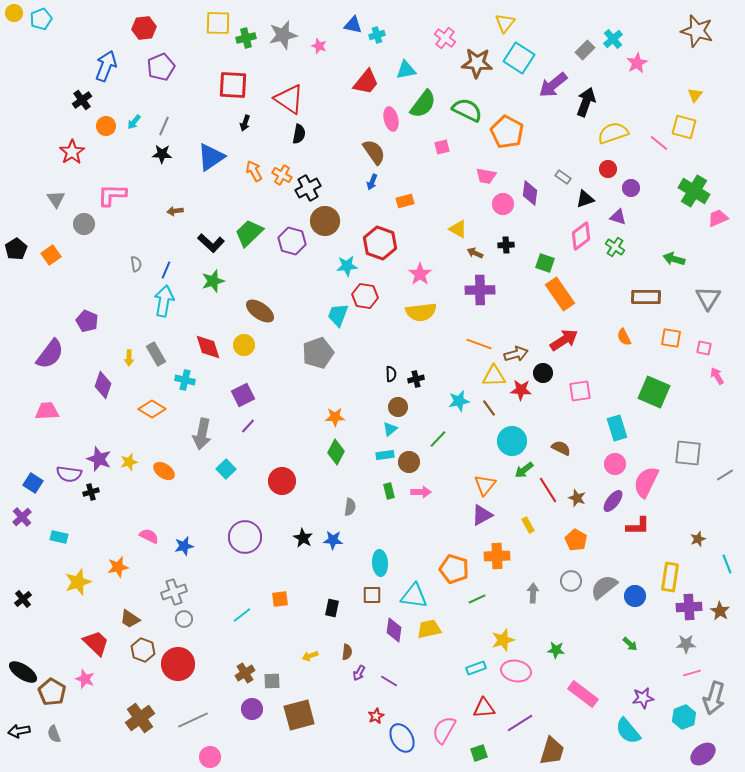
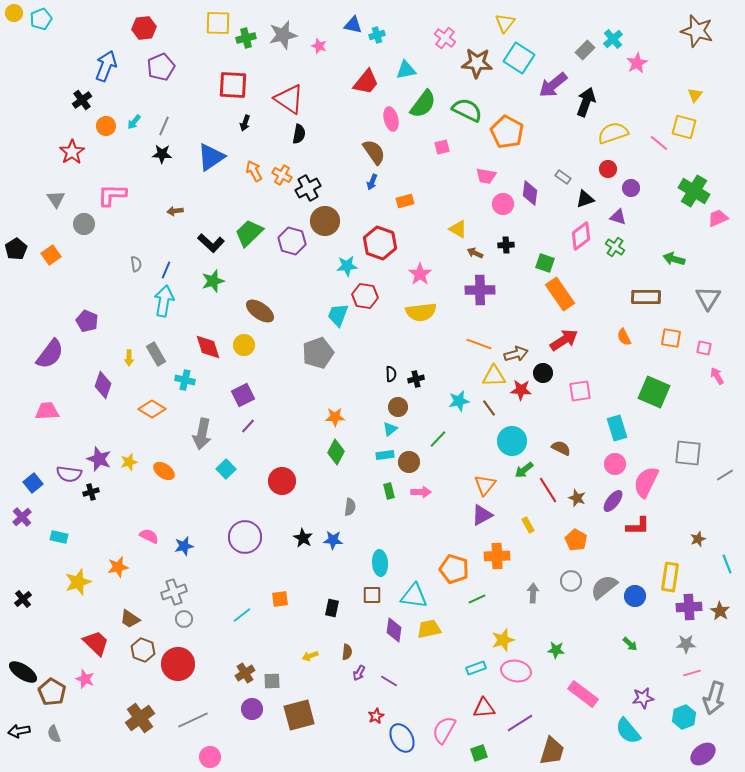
blue square at (33, 483): rotated 18 degrees clockwise
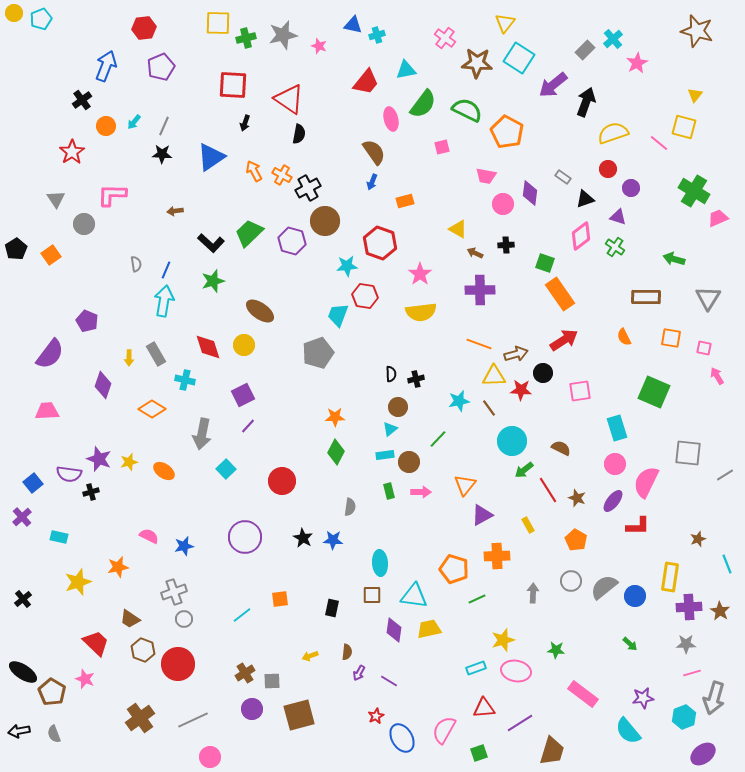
orange triangle at (485, 485): moved 20 px left
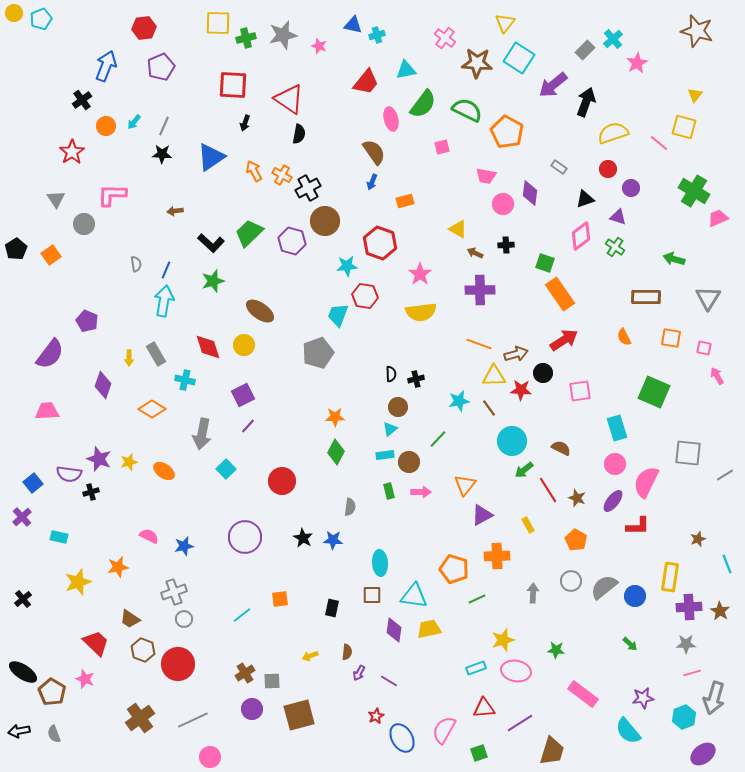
gray rectangle at (563, 177): moved 4 px left, 10 px up
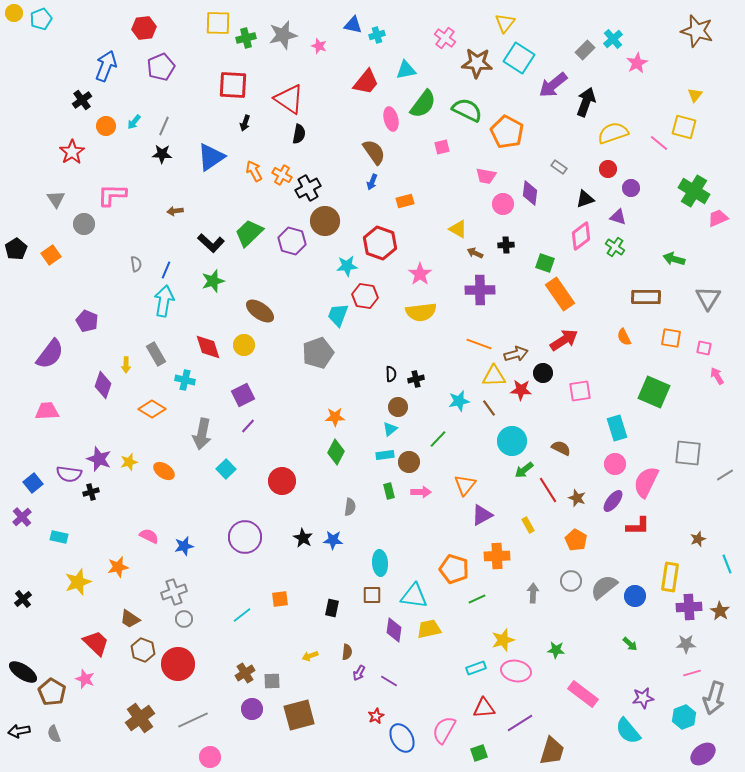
yellow arrow at (129, 358): moved 3 px left, 7 px down
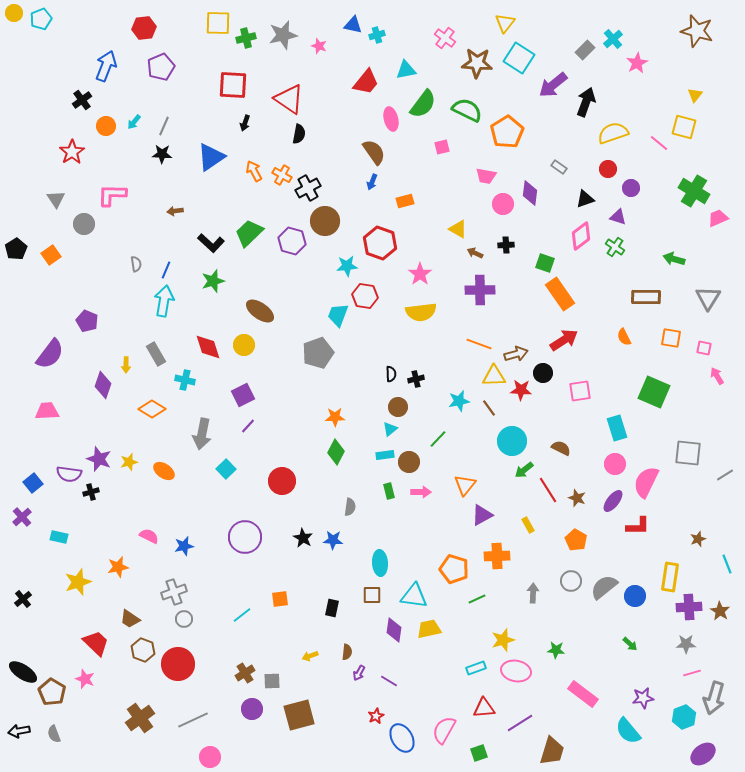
orange pentagon at (507, 132): rotated 12 degrees clockwise
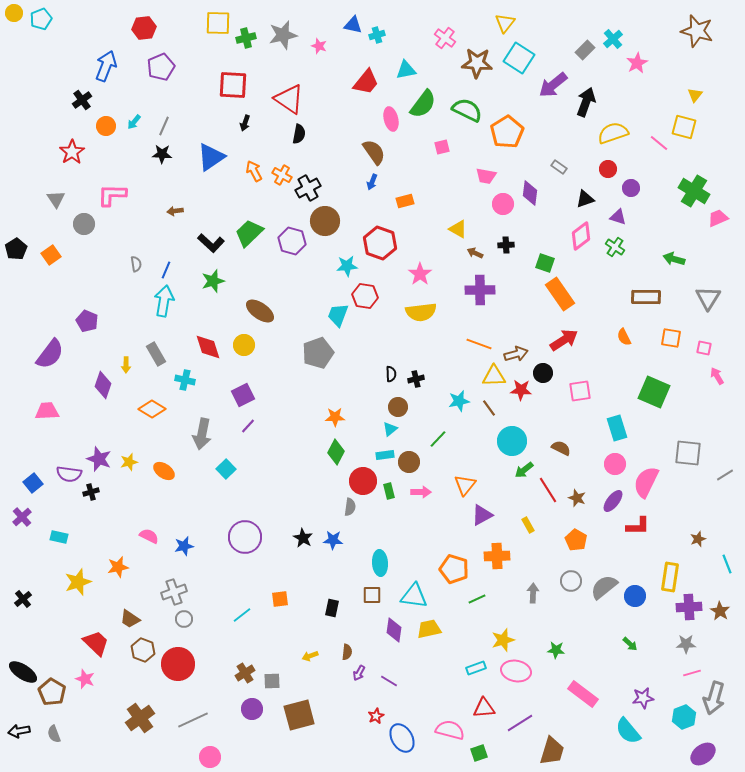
red circle at (282, 481): moved 81 px right
pink semicircle at (444, 730): moved 6 px right; rotated 76 degrees clockwise
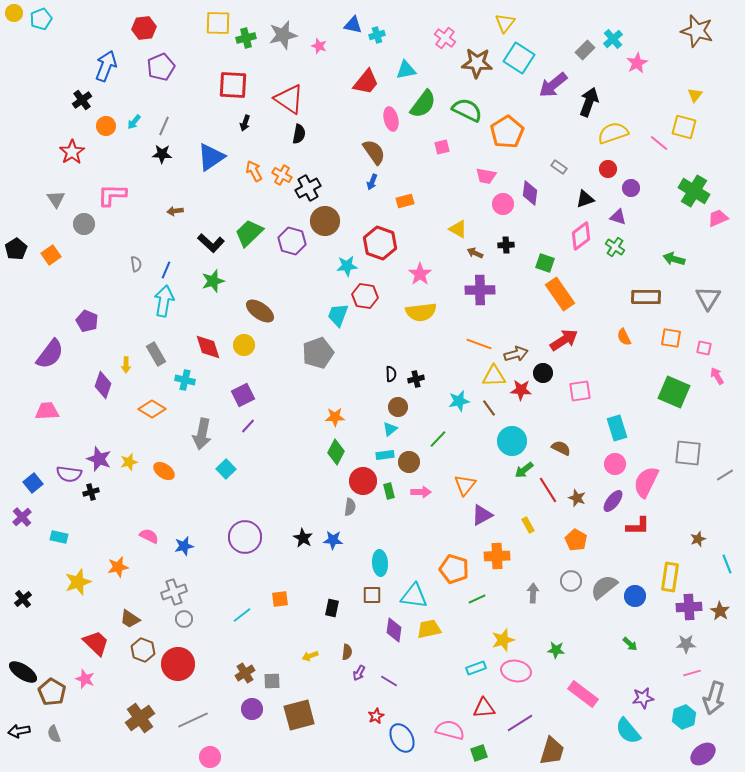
black arrow at (586, 102): moved 3 px right
green square at (654, 392): moved 20 px right
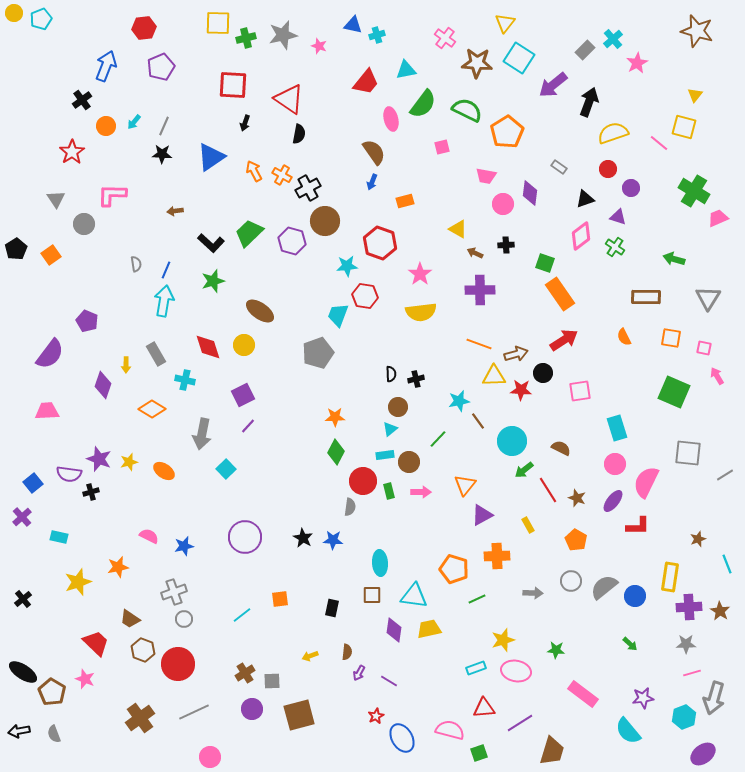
brown line at (489, 408): moved 11 px left, 13 px down
gray arrow at (533, 593): rotated 90 degrees clockwise
gray line at (193, 720): moved 1 px right, 8 px up
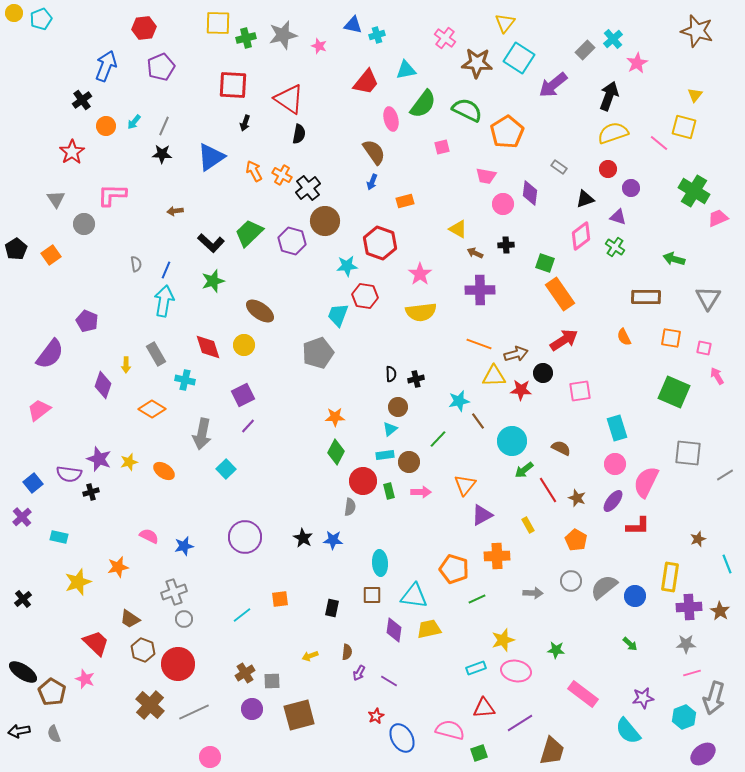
black arrow at (589, 102): moved 20 px right, 6 px up
black cross at (308, 188): rotated 10 degrees counterclockwise
pink trapezoid at (47, 411): moved 8 px left, 1 px up; rotated 35 degrees counterclockwise
brown cross at (140, 718): moved 10 px right, 13 px up; rotated 12 degrees counterclockwise
